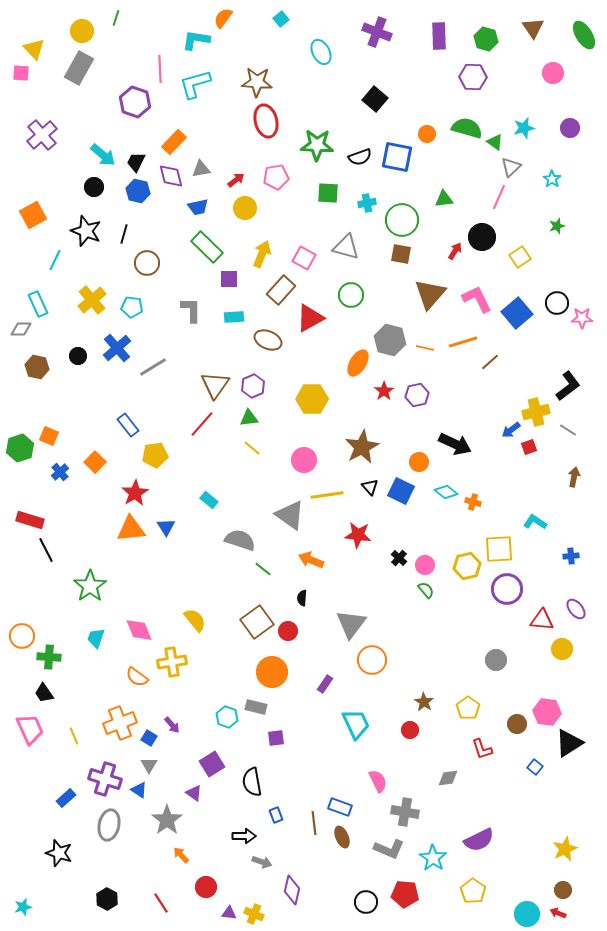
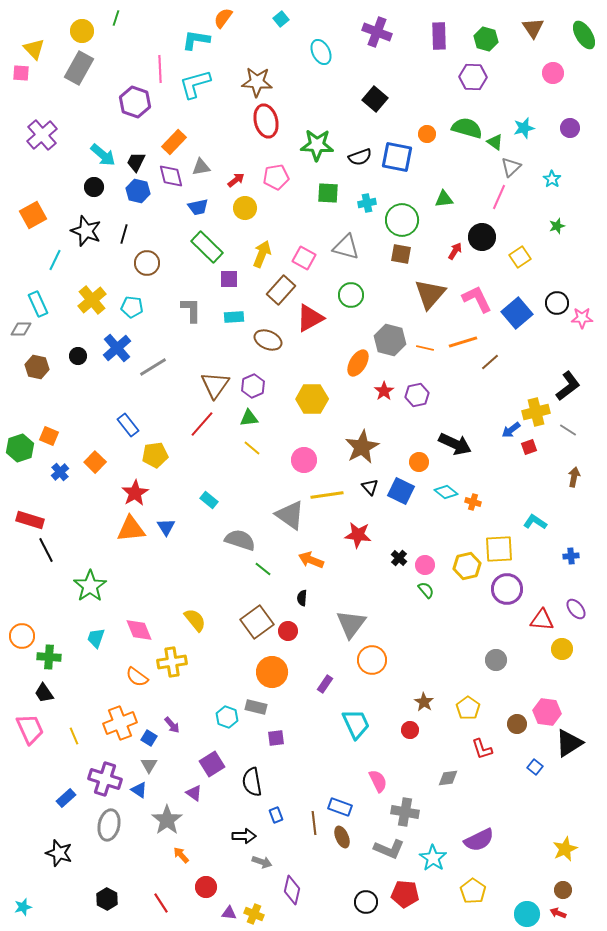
gray triangle at (201, 169): moved 2 px up
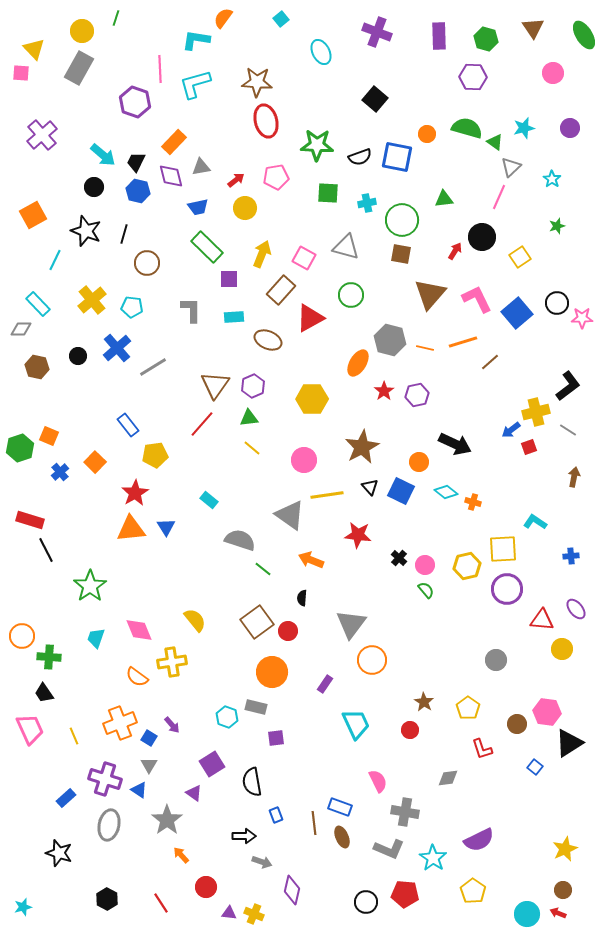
cyan rectangle at (38, 304): rotated 20 degrees counterclockwise
yellow square at (499, 549): moved 4 px right
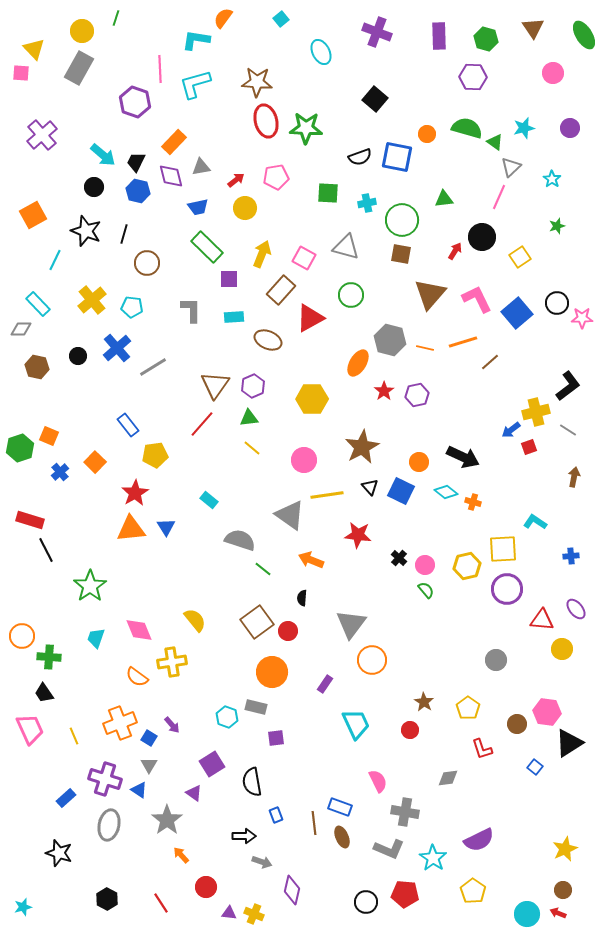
green star at (317, 145): moved 11 px left, 17 px up
black arrow at (455, 444): moved 8 px right, 13 px down
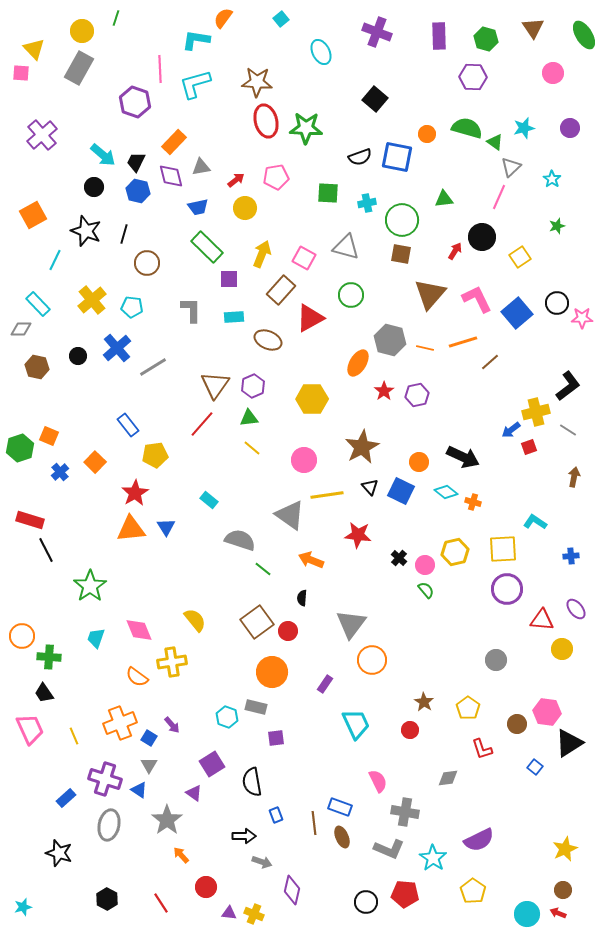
yellow hexagon at (467, 566): moved 12 px left, 14 px up
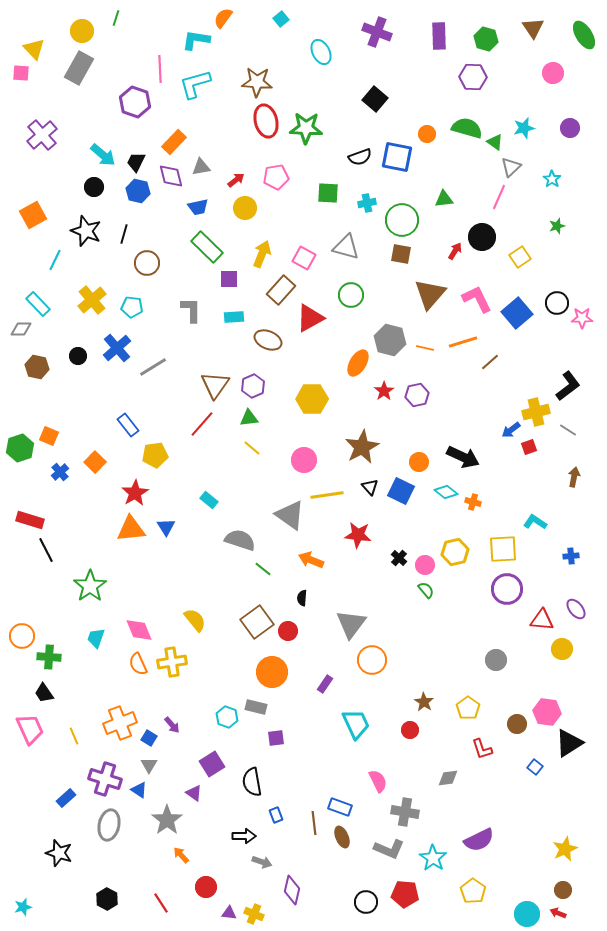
orange semicircle at (137, 677): moved 1 px right, 13 px up; rotated 30 degrees clockwise
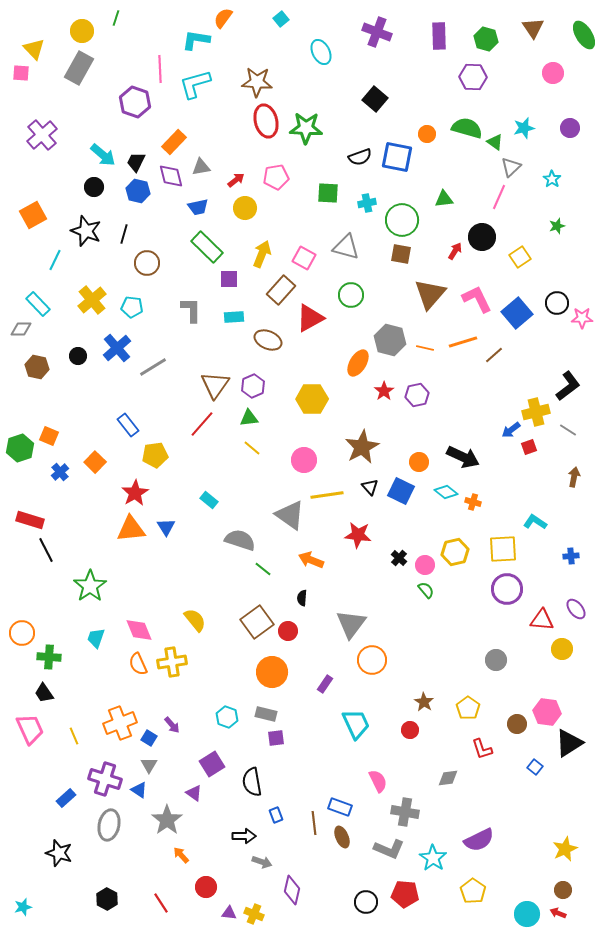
brown line at (490, 362): moved 4 px right, 7 px up
orange circle at (22, 636): moved 3 px up
gray rectangle at (256, 707): moved 10 px right, 7 px down
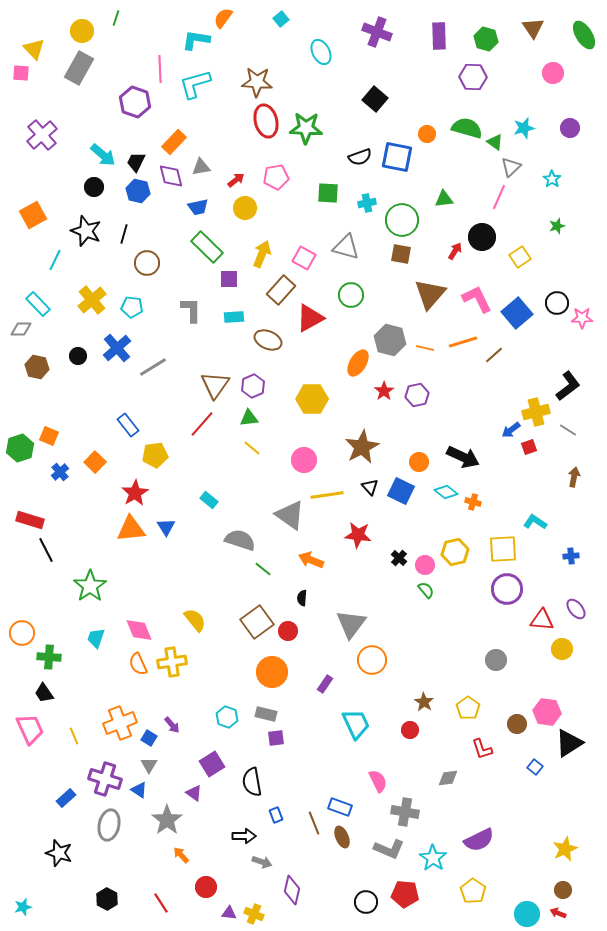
brown line at (314, 823): rotated 15 degrees counterclockwise
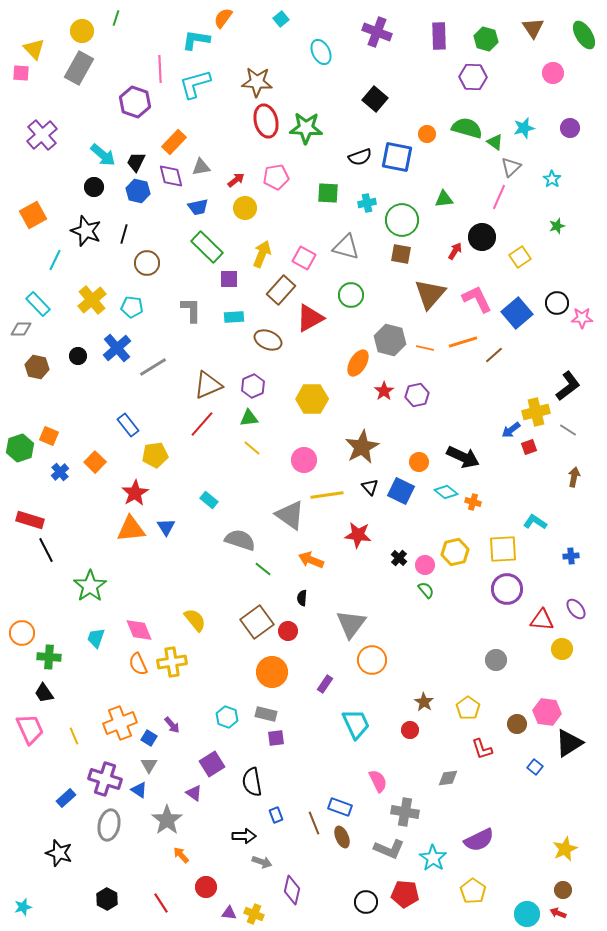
brown triangle at (215, 385): moved 7 px left; rotated 32 degrees clockwise
